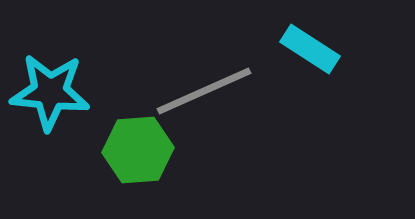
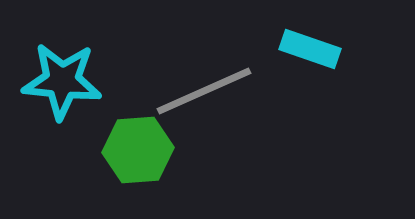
cyan rectangle: rotated 14 degrees counterclockwise
cyan star: moved 12 px right, 11 px up
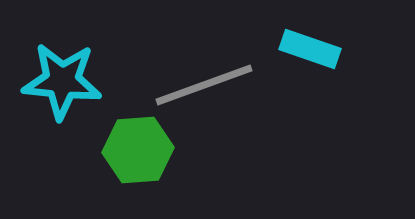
gray line: moved 6 px up; rotated 4 degrees clockwise
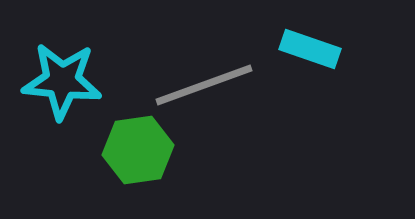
green hexagon: rotated 4 degrees counterclockwise
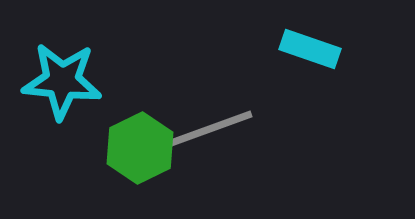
gray line: moved 46 px down
green hexagon: moved 2 px right, 2 px up; rotated 18 degrees counterclockwise
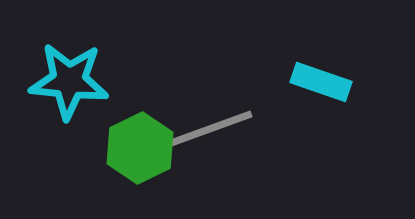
cyan rectangle: moved 11 px right, 33 px down
cyan star: moved 7 px right
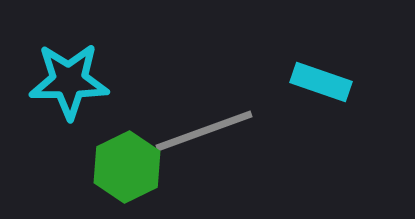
cyan star: rotated 6 degrees counterclockwise
green hexagon: moved 13 px left, 19 px down
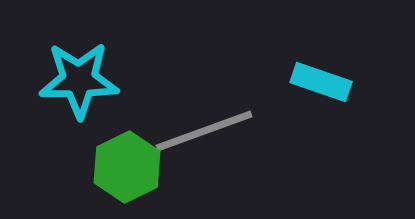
cyan star: moved 10 px right, 1 px up
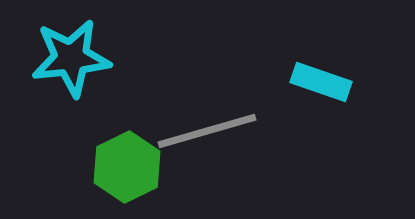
cyan star: moved 8 px left, 22 px up; rotated 6 degrees counterclockwise
gray line: moved 3 px right; rotated 4 degrees clockwise
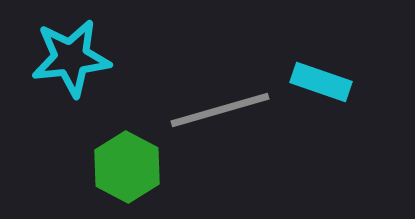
gray line: moved 13 px right, 21 px up
green hexagon: rotated 6 degrees counterclockwise
